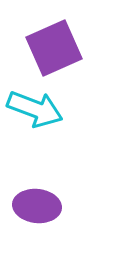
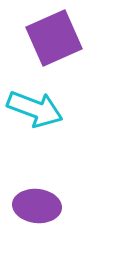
purple square: moved 10 px up
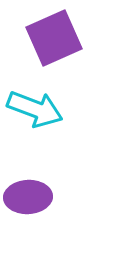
purple ellipse: moved 9 px left, 9 px up; rotated 9 degrees counterclockwise
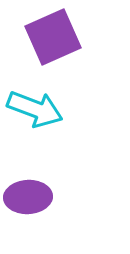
purple square: moved 1 px left, 1 px up
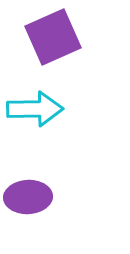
cyan arrow: rotated 22 degrees counterclockwise
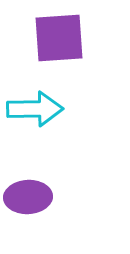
purple square: moved 6 px right, 1 px down; rotated 20 degrees clockwise
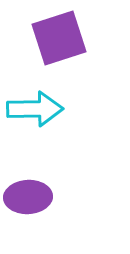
purple square: rotated 14 degrees counterclockwise
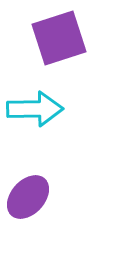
purple ellipse: rotated 45 degrees counterclockwise
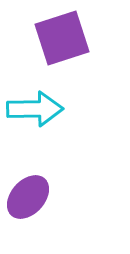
purple square: moved 3 px right
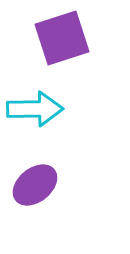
purple ellipse: moved 7 px right, 12 px up; rotated 9 degrees clockwise
